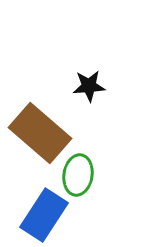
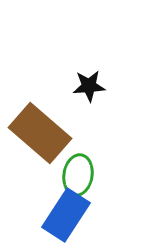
blue rectangle: moved 22 px right
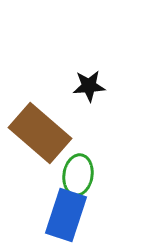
blue rectangle: rotated 15 degrees counterclockwise
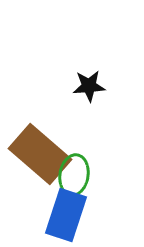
brown rectangle: moved 21 px down
green ellipse: moved 4 px left
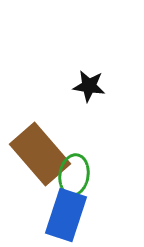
black star: rotated 12 degrees clockwise
brown rectangle: rotated 8 degrees clockwise
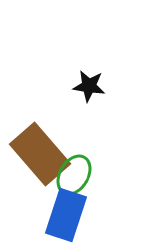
green ellipse: rotated 21 degrees clockwise
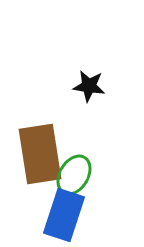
brown rectangle: rotated 32 degrees clockwise
blue rectangle: moved 2 px left
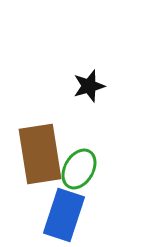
black star: rotated 24 degrees counterclockwise
green ellipse: moved 5 px right, 6 px up
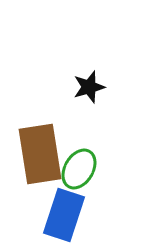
black star: moved 1 px down
